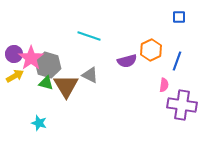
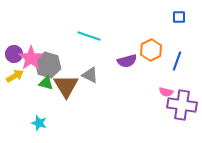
pink semicircle: moved 2 px right, 7 px down; rotated 96 degrees clockwise
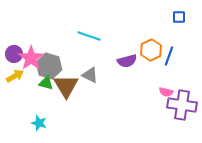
blue line: moved 8 px left, 5 px up
gray hexagon: moved 1 px right, 1 px down
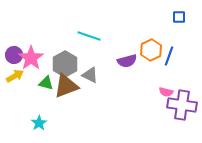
purple circle: moved 1 px down
gray hexagon: moved 16 px right, 2 px up; rotated 15 degrees clockwise
brown triangle: rotated 40 degrees clockwise
cyan star: rotated 21 degrees clockwise
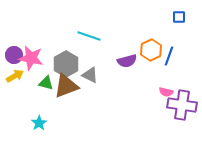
pink star: rotated 25 degrees counterclockwise
gray hexagon: moved 1 px right
